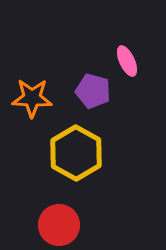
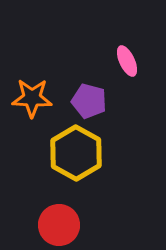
purple pentagon: moved 4 px left, 10 px down
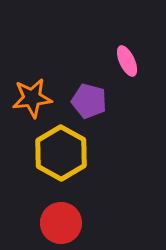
orange star: rotated 9 degrees counterclockwise
yellow hexagon: moved 15 px left
red circle: moved 2 px right, 2 px up
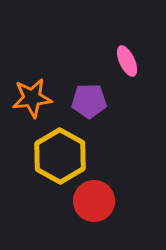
purple pentagon: rotated 16 degrees counterclockwise
yellow hexagon: moved 1 px left, 3 px down
red circle: moved 33 px right, 22 px up
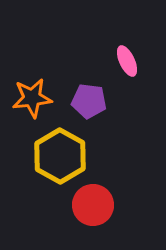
purple pentagon: rotated 8 degrees clockwise
red circle: moved 1 px left, 4 px down
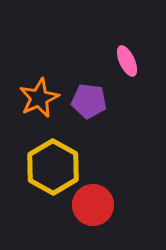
orange star: moved 7 px right; rotated 18 degrees counterclockwise
yellow hexagon: moved 7 px left, 11 px down
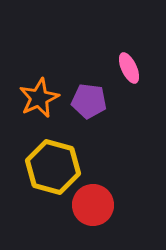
pink ellipse: moved 2 px right, 7 px down
yellow hexagon: rotated 14 degrees counterclockwise
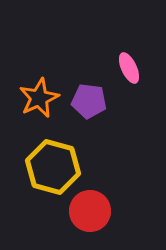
red circle: moved 3 px left, 6 px down
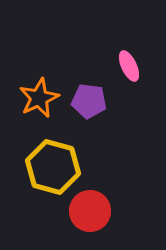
pink ellipse: moved 2 px up
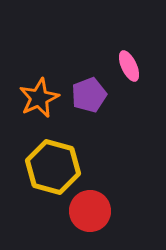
purple pentagon: moved 6 px up; rotated 28 degrees counterclockwise
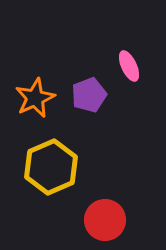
orange star: moved 4 px left
yellow hexagon: moved 2 px left; rotated 22 degrees clockwise
red circle: moved 15 px right, 9 px down
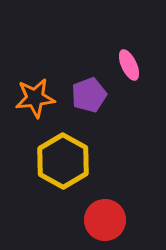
pink ellipse: moved 1 px up
orange star: rotated 18 degrees clockwise
yellow hexagon: moved 12 px right, 6 px up; rotated 8 degrees counterclockwise
